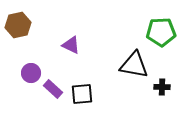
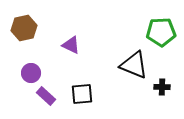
brown hexagon: moved 6 px right, 3 px down
black triangle: rotated 12 degrees clockwise
purple rectangle: moved 7 px left, 7 px down
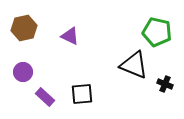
green pentagon: moved 4 px left; rotated 16 degrees clockwise
purple triangle: moved 1 px left, 9 px up
purple circle: moved 8 px left, 1 px up
black cross: moved 3 px right, 3 px up; rotated 21 degrees clockwise
purple rectangle: moved 1 px left, 1 px down
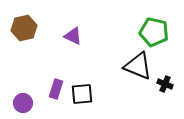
green pentagon: moved 3 px left
purple triangle: moved 3 px right
black triangle: moved 4 px right, 1 px down
purple circle: moved 31 px down
purple rectangle: moved 11 px right, 8 px up; rotated 66 degrees clockwise
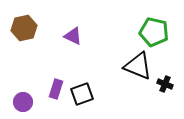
black square: rotated 15 degrees counterclockwise
purple circle: moved 1 px up
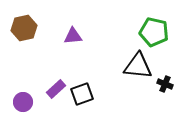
purple triangle: rotated 30 degrees counterclockwise
black triangle: rotated 16 degrees counterclockwise
purple rectangle: rotated 30 degrees clockwise
